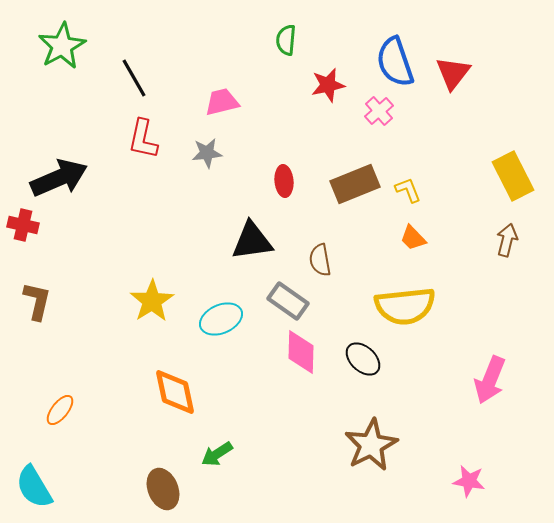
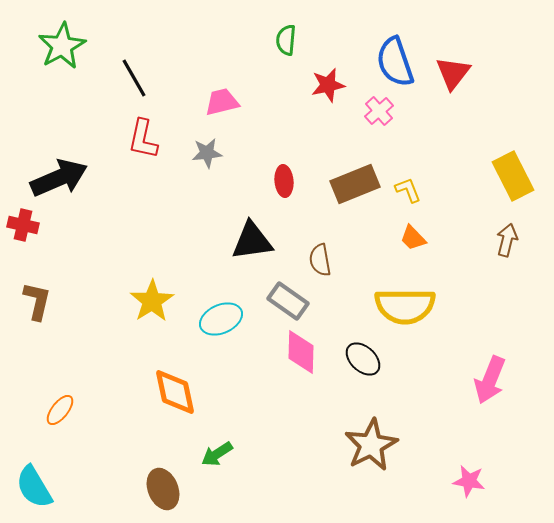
yellow semicircle: rotated 6 degrees clockwise
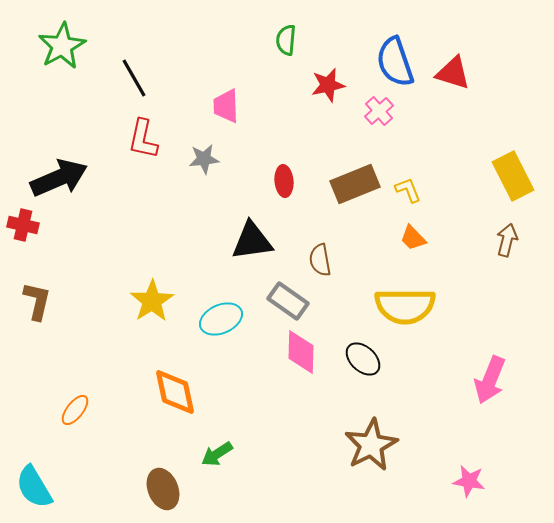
red triangle: rotated 51 degrees counterclockwise
pink trapezoid: moved 4 px right, 4 px down; rotated 78 degrees counterclockwise
gray star: moved 3 px left, 6 px down
orange ellipse: moved 15 px right
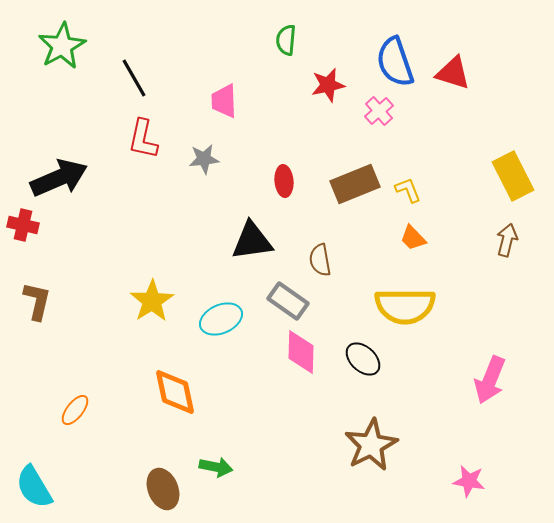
pink trapezoid: moved 2 px left, 5 px up
green arrow: moved 1 px left, 13 px down; rotated 136 degrees counterclockwise
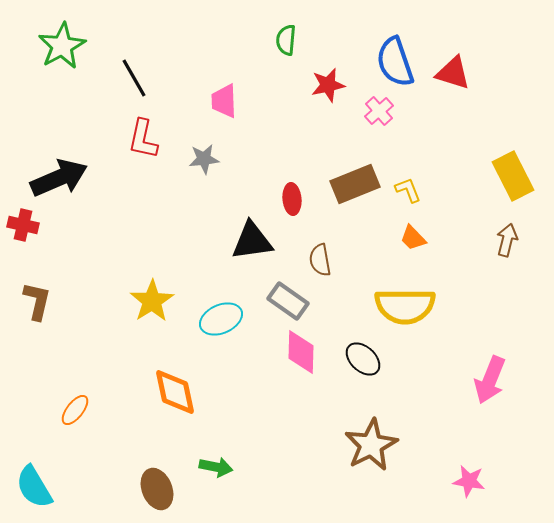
red ellipse: moved 8 px right, 18 px down
brown ellipse: moved 6 px left
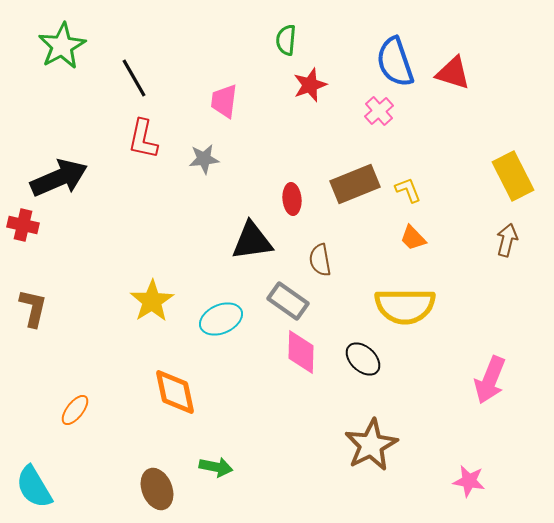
red star: moved 18 px left; rotated 8 degrees counterclockwise
pink trapezoid: rotated 9 degrees clockwise
brown L-shape: moved 4 px left, 7 px down
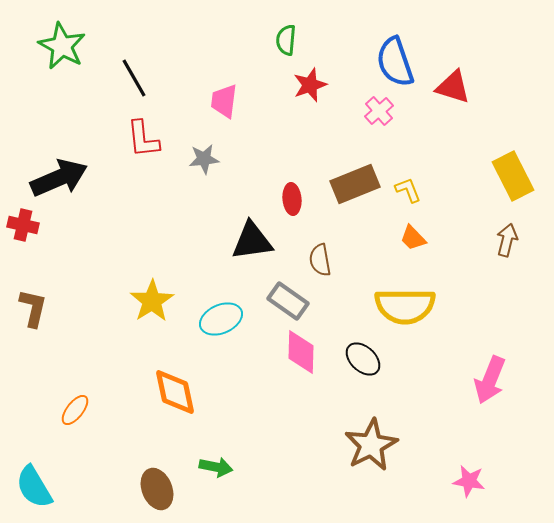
green star: rotated 15 degrees counterclockwise
red triangle: moved 14 px down
red L-shape: rotated 18 degrees counterclockwise
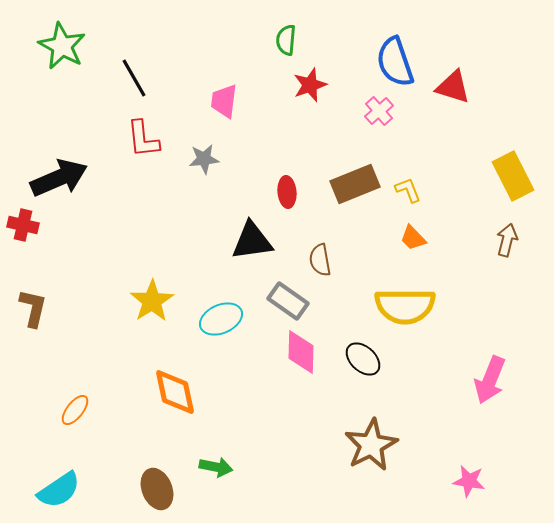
red ellipse: moved 5 px left, 7 px up
cyan semicircle: moved 25 px right, 3 px down; rotated 93 degrees counterclockwise
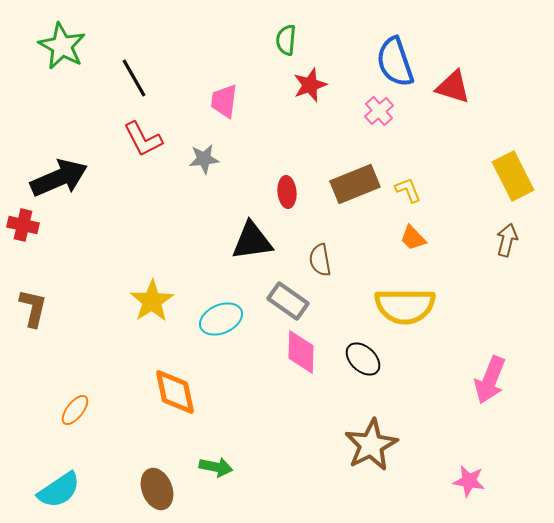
red L-shape: rotated 21 degrees counterclockwise
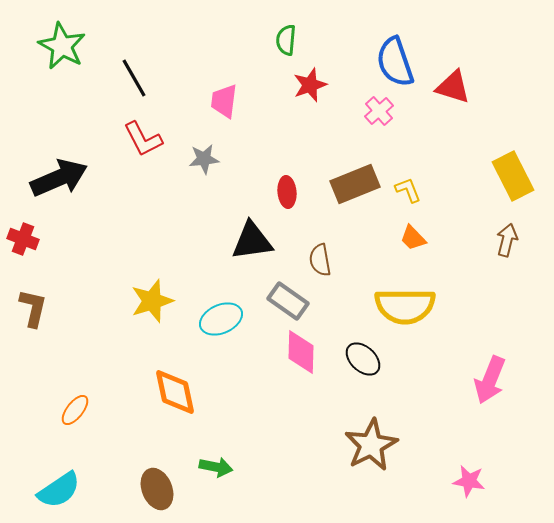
red cross: moved 14 px down; rotated 8 degrees clockwise
yellow star: rotated 15 degrees clockwise
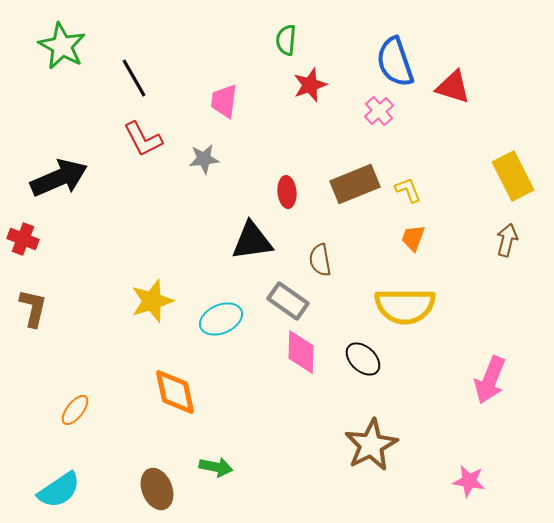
orange trapezoid: rotated 64 degrees clockwise
